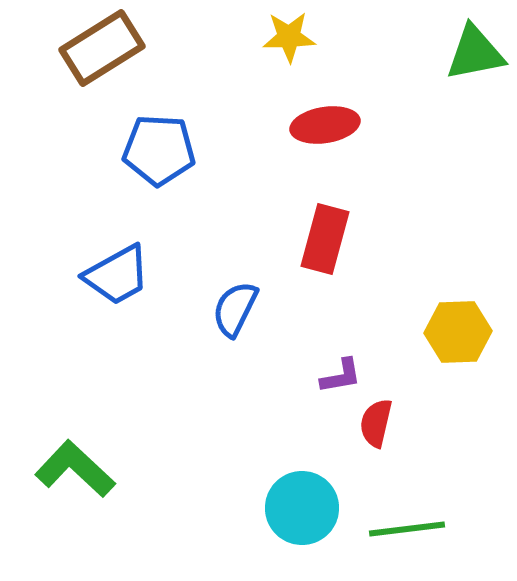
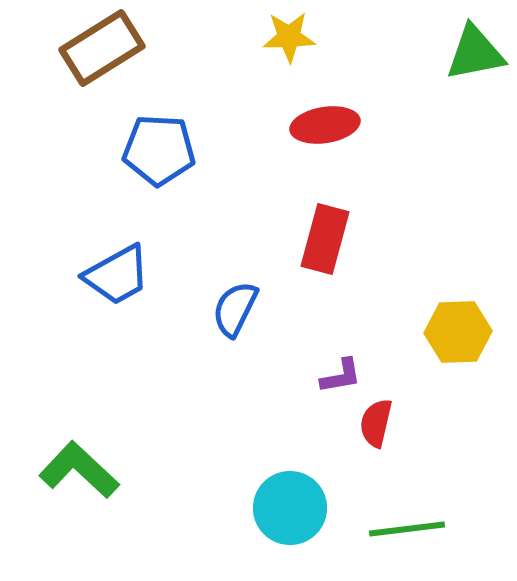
green L-shape: moved 4 px right, 1 px down
cyan circle: moved 12 px left
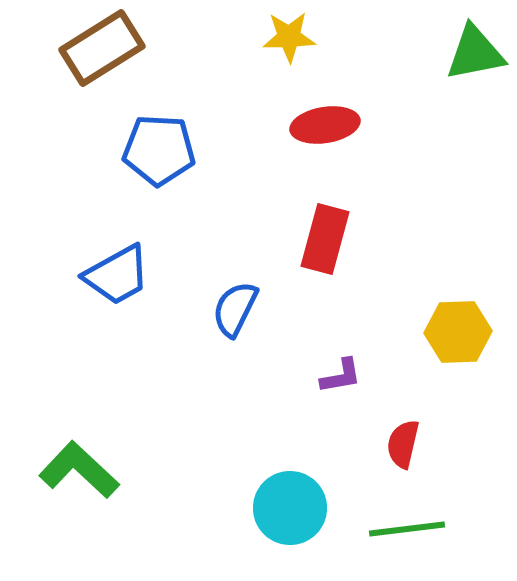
red semicircle: moved 27 px right, 21 px down
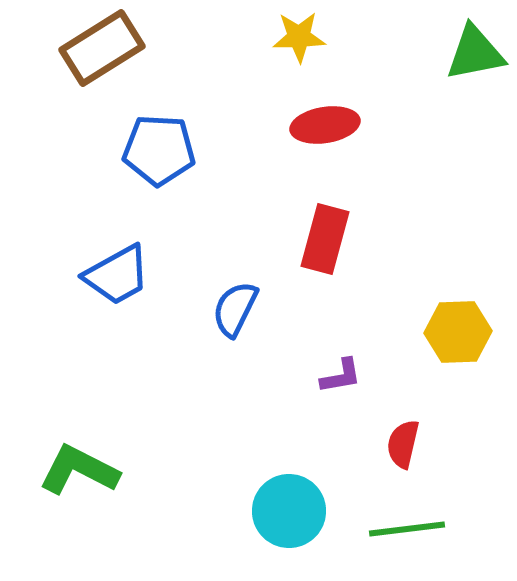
yellow star: moved 10 px right
green L-shape: rotated 16 degrees counterclockwise
cyan circle: moved 1 px left, 3 px down
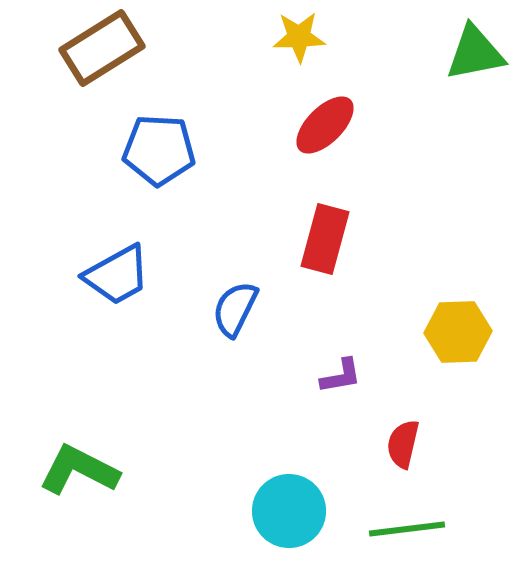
red ellipse: rotated 36 degrees counterclockwise
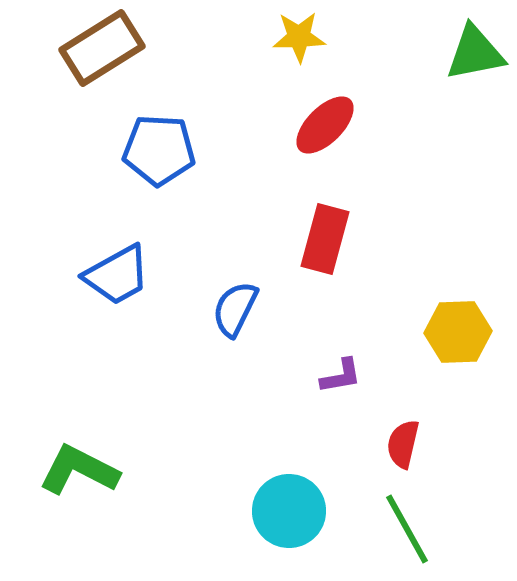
green line: rotated 68 degrees clockwise
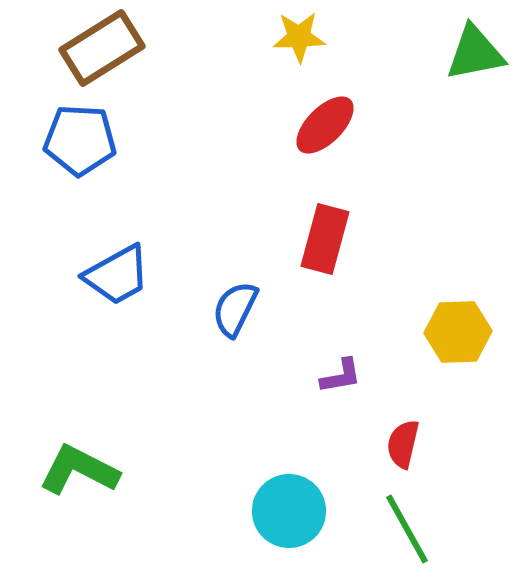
blue pentagon: moved 79 px left, 10 px up
